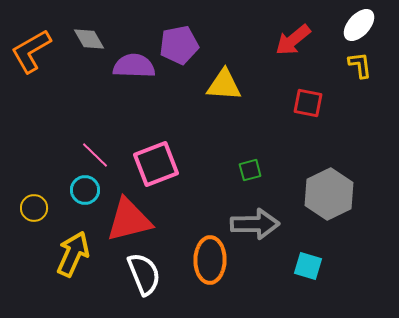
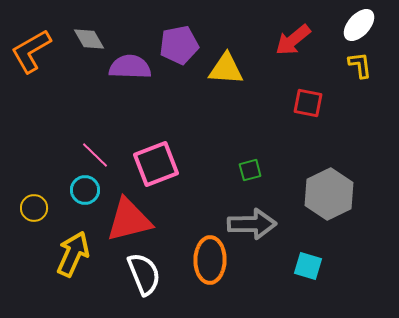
purple semicircle: moved 4 px left, 1 px down
yellow triangle: moved 2 px right, 16 px up
gray arrow: moved 3 px left
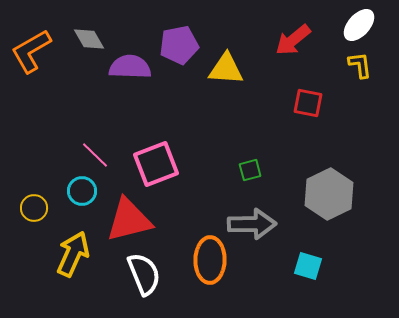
cyan circle: moved 3 px left, 1 px down
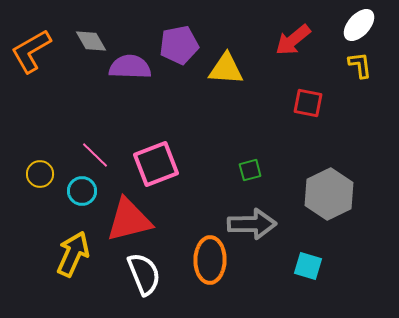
gray diamond: moved 2 px right, 2 px down
yellow circle: moved 6 px right, 34 px up
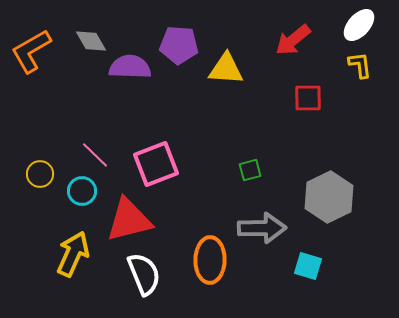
purple pentagon: rotated 15 degrees clockwise
red square: moved 5 px up; rotated 12 degrees counterclockwise
gray hexagon: moved 3 px down
gray arrow: moved 10 px right, 4 px down
